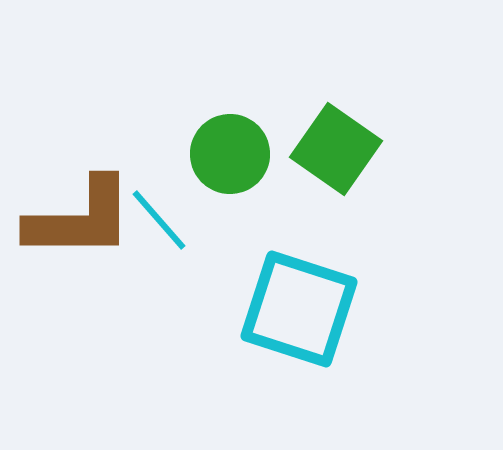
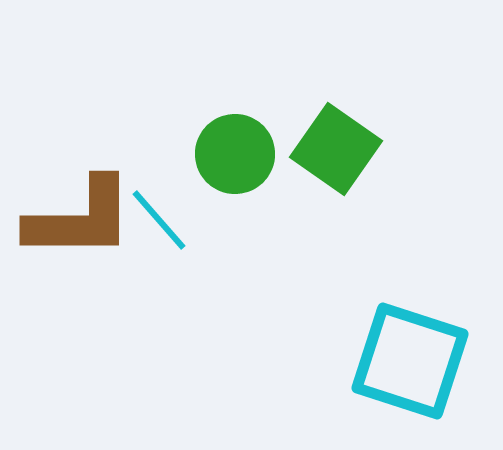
green circle: moved 5 px right
cyan square: moved 111 px right, 52 px down
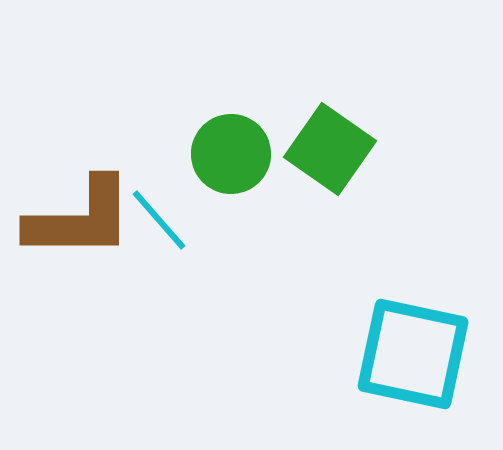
green square: moved 6 px left
green circle: moved 4 px left
cyan square: moved 3 px right, 7 px up; rotated 6 degrees counterclockwise
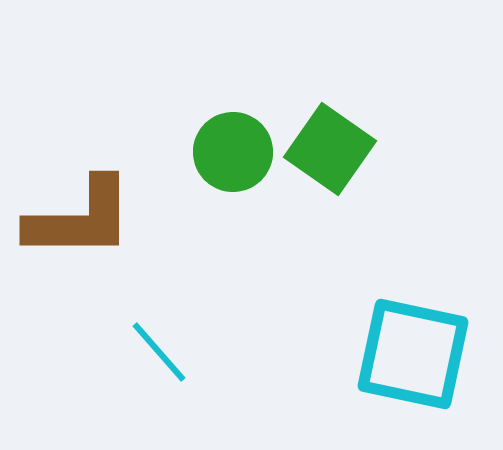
green circle: moved 2 px right, 2 px up
cyan line: moved 132 px down
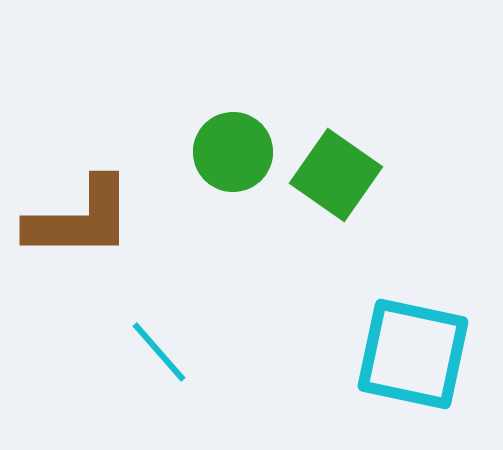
green square: moved 6 px right, 26 px down
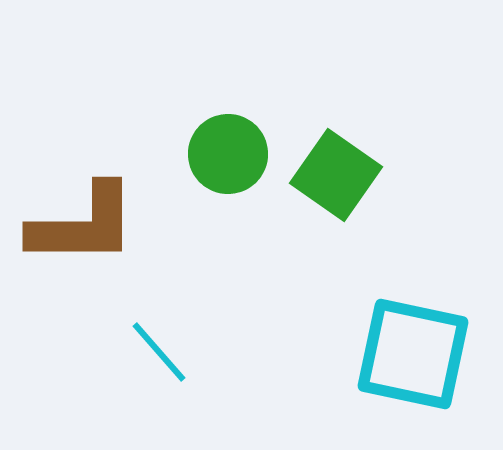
green circle: moved 5 px left, 2 px down
brown L-shape: moved 3 px right, 6 px down
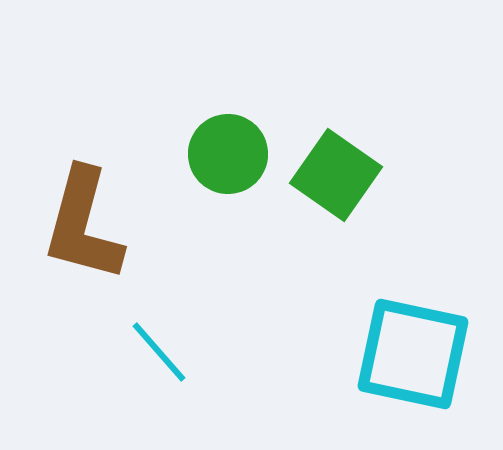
brown L-shape: rotated 105 degrees clockwise
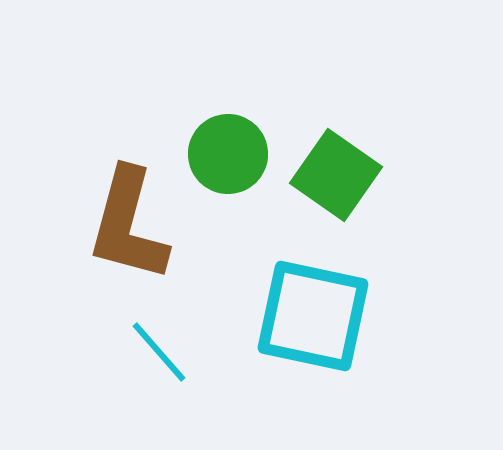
brown L-shape: moved 45 px right
cyan square: moved 100 px left, 38 px up
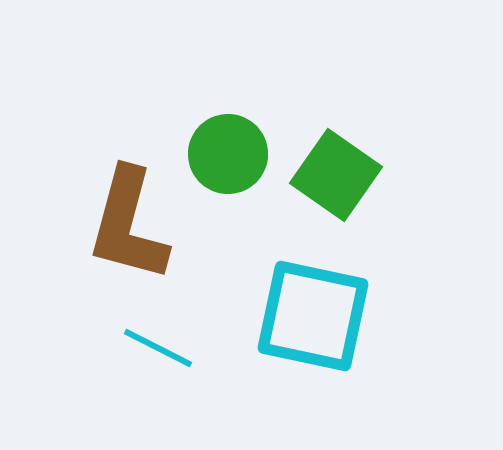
cyan line: moved 1 px left, 4 px up; rotated 22 degrees counterclockwise
